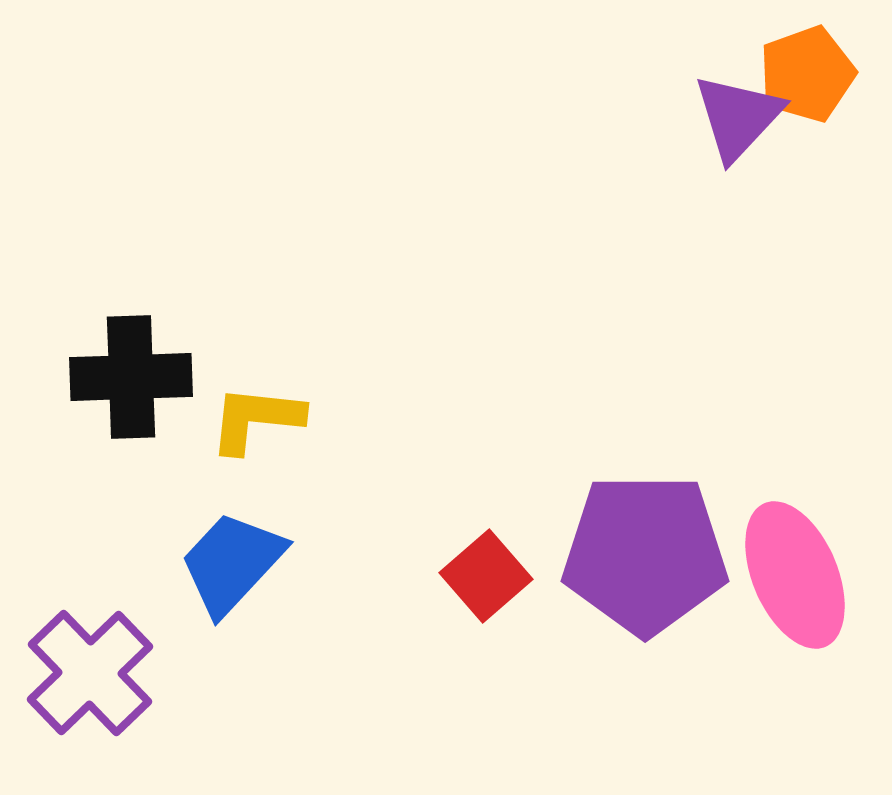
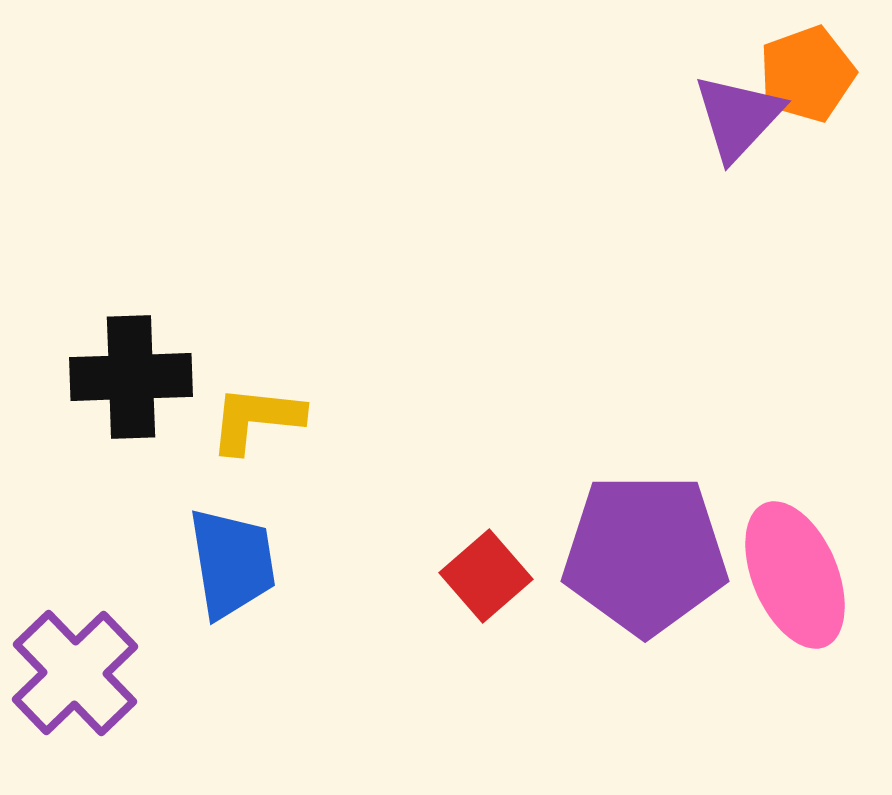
blue trapezoid: rotated 128 degrees clockwise
purple cross: moved 15 px left
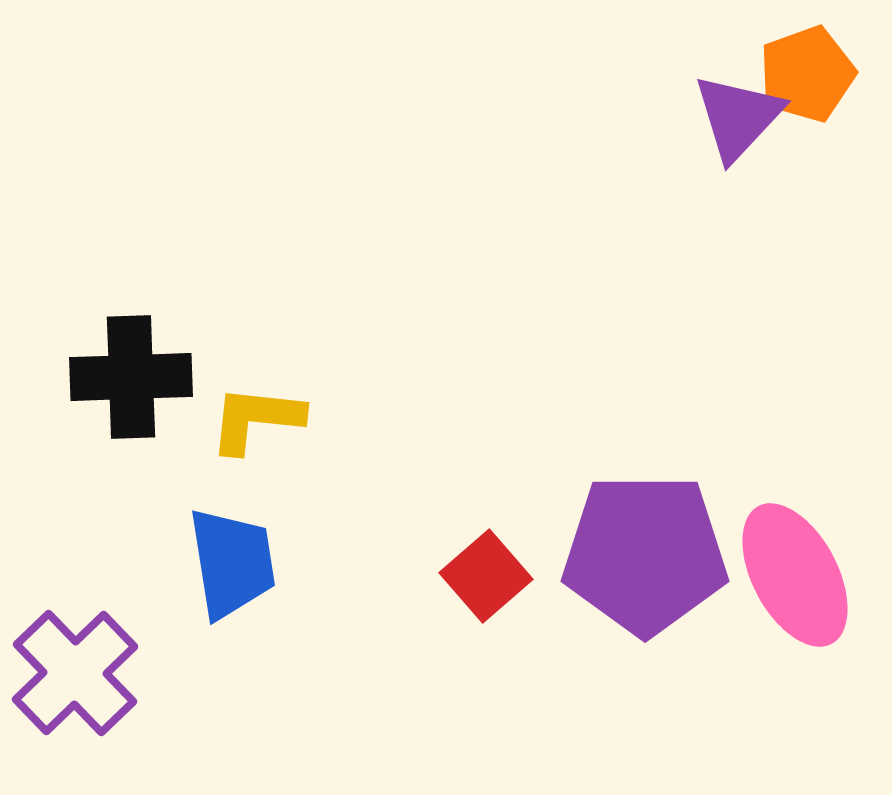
pink ellipse: rotated 5 degrees counterclockwise
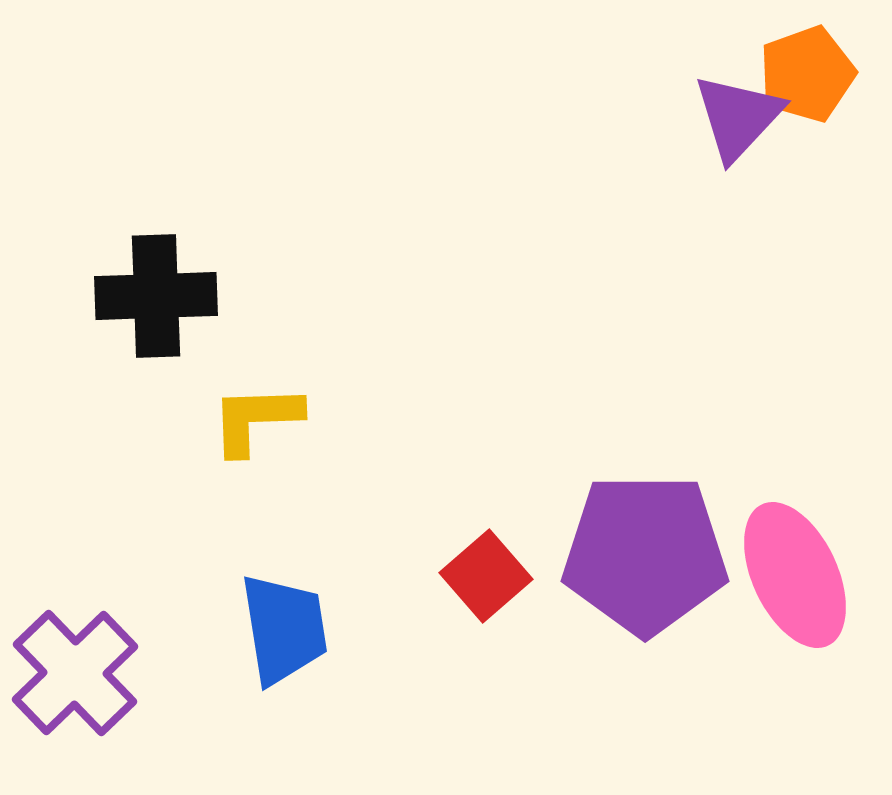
black cross: moved 25 px right, 81 px up
yellow L-shape: rotated 8 degrees counterclockwise
blue trapezoid: moved 52 px right, 66 px down
pink ellipse: rotated 3 degrees clockwise
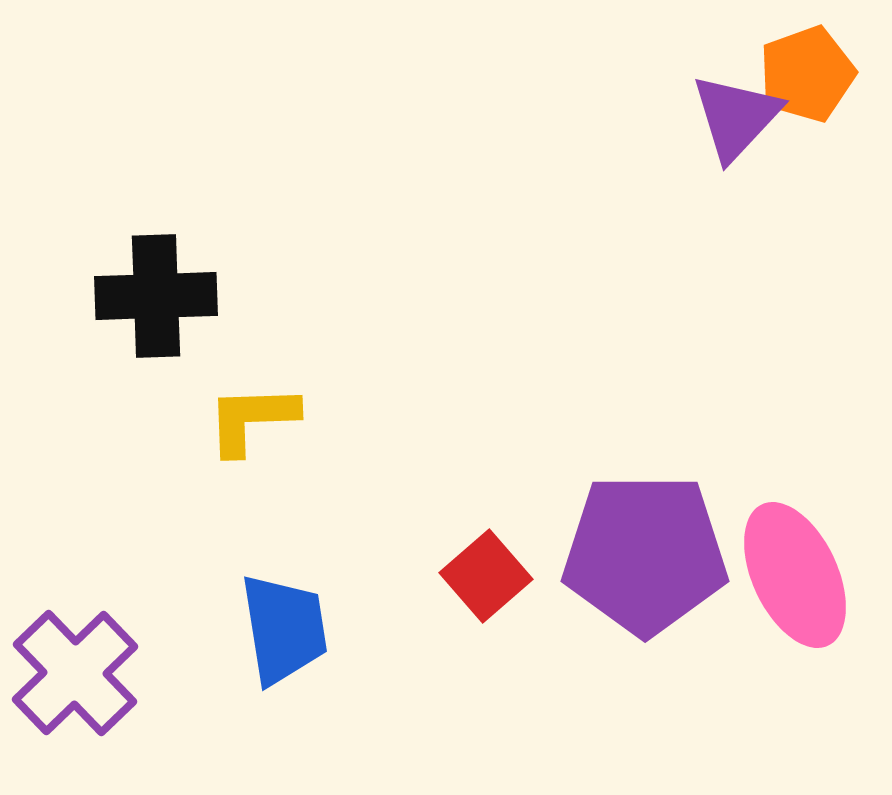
purple triangle: moved 2 px left
yellow L-shape: moved 4 px left
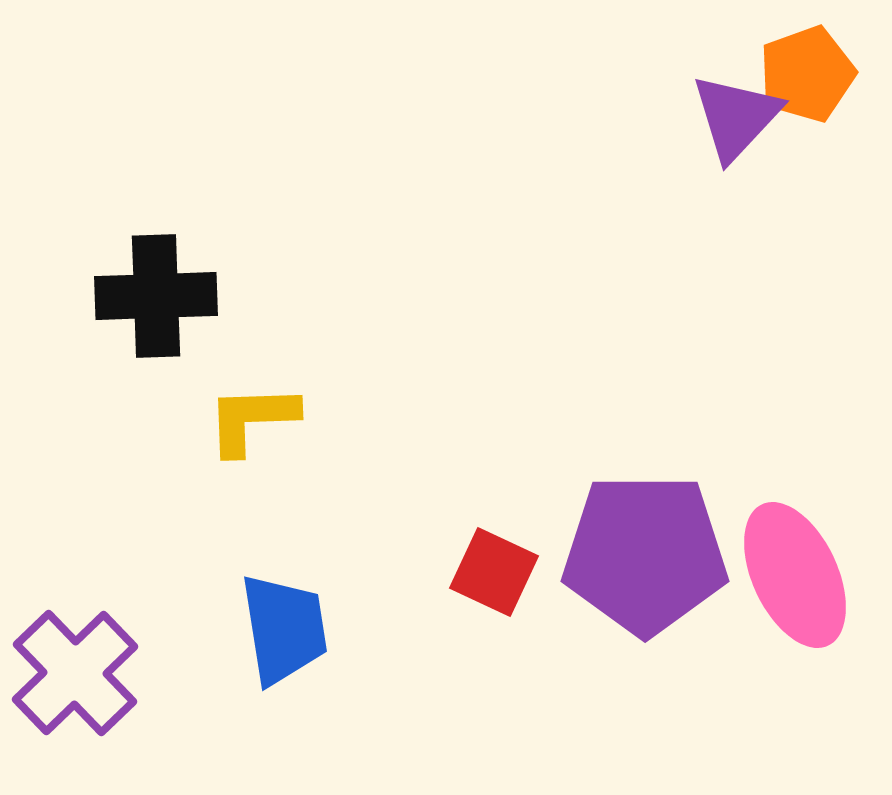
red square: moved 8 px right, 4 px up; rotated 24 degrees counterclockwise
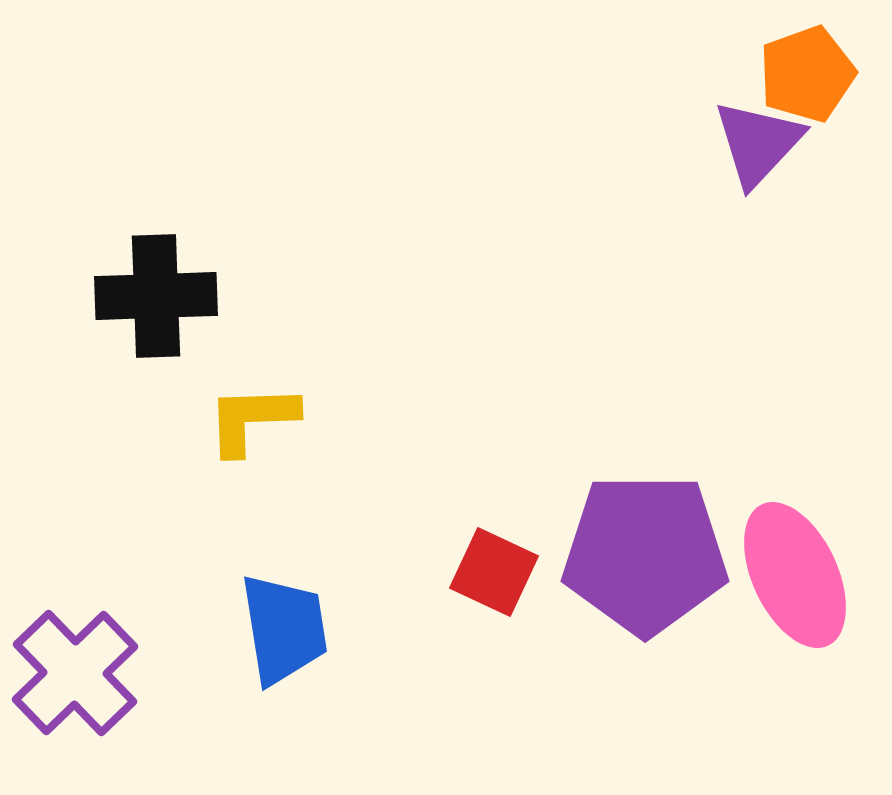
purple triangle: moved 22 px right, 26 px down
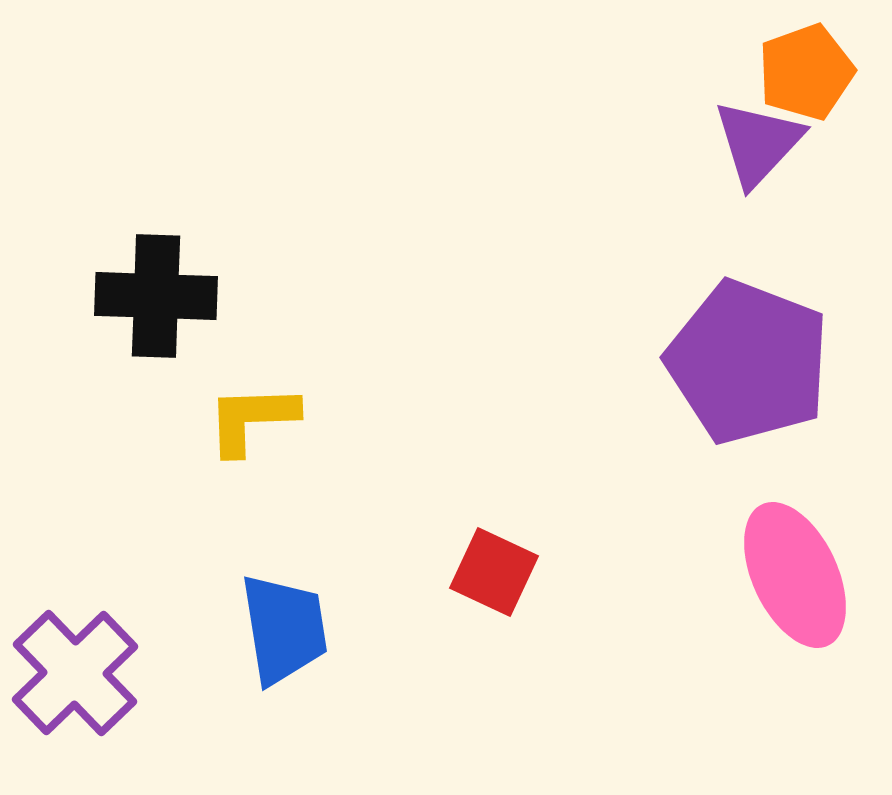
orange pentagon: moved 1 px left, 2 px up
black cross: rotated 4 degrees clockwise
purple pentagon: moved 103 px right, 192 px up; rotated 21 degrees clockwise
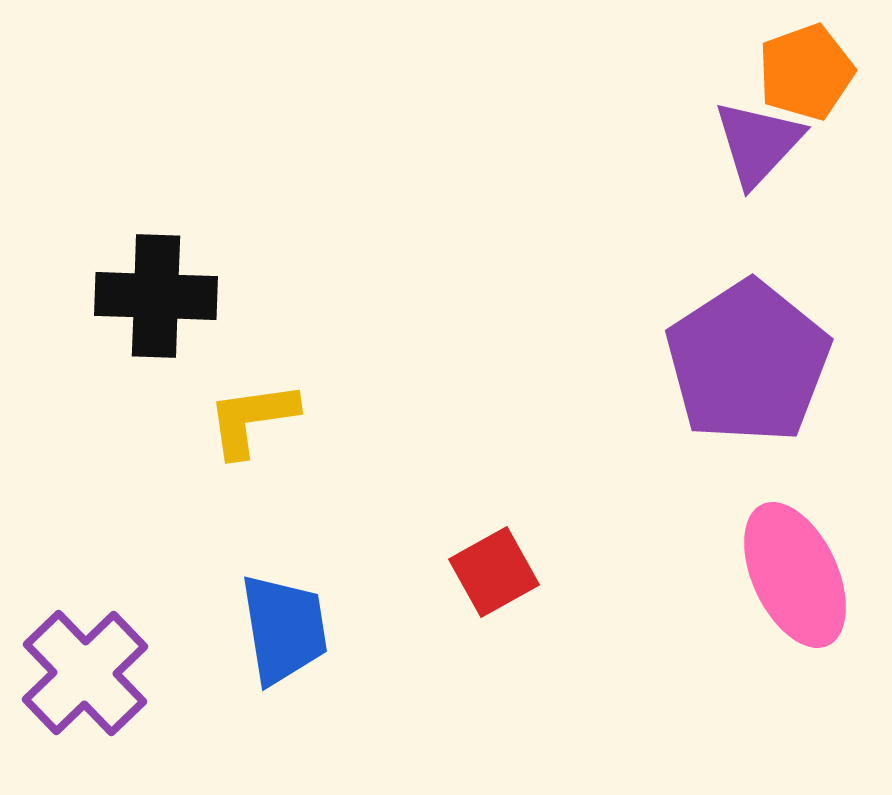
purple pentagon: rotated 18 degrees clockwise
yellow L-shape: rotated 6 degrees counterclockwise
red square: rotated 36 degrees clockwise
purple cross: moved 10 px right
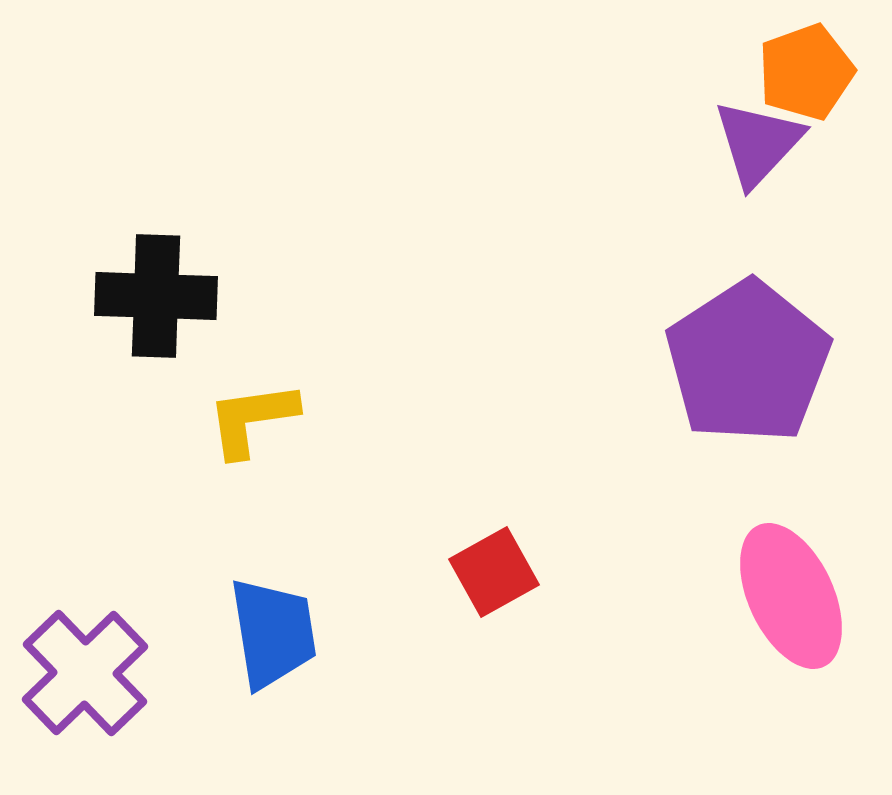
pink ellipse: moved 4 px left, 21 px down
blue trapezoid: moved 11 px left, 4 px down
